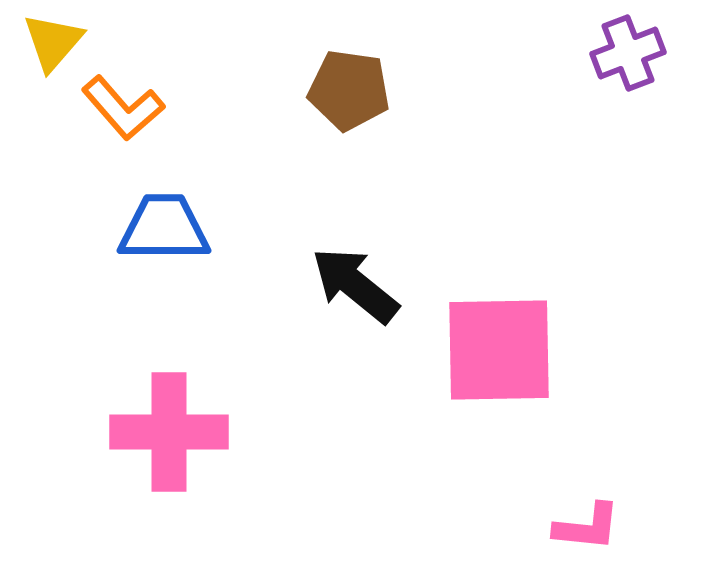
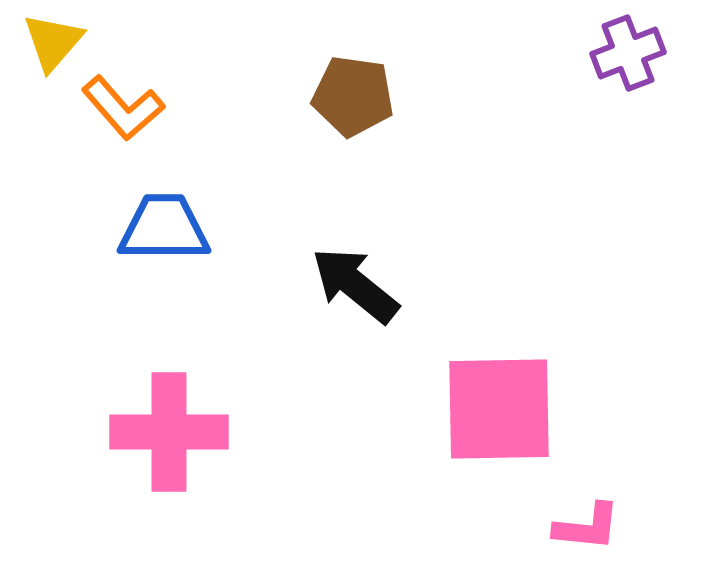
brown pentagon: moved 4 px right, 6 px down
pink square: moved 59 px down
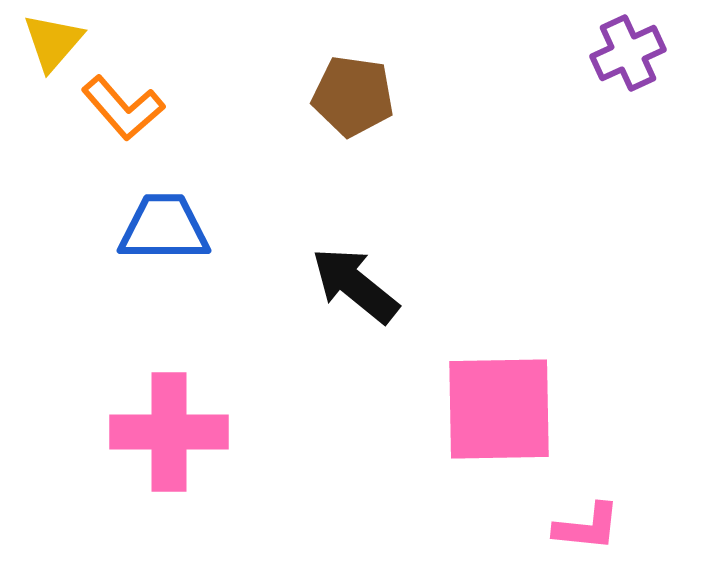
purple cross: rotated 4 degrees counterclockwise
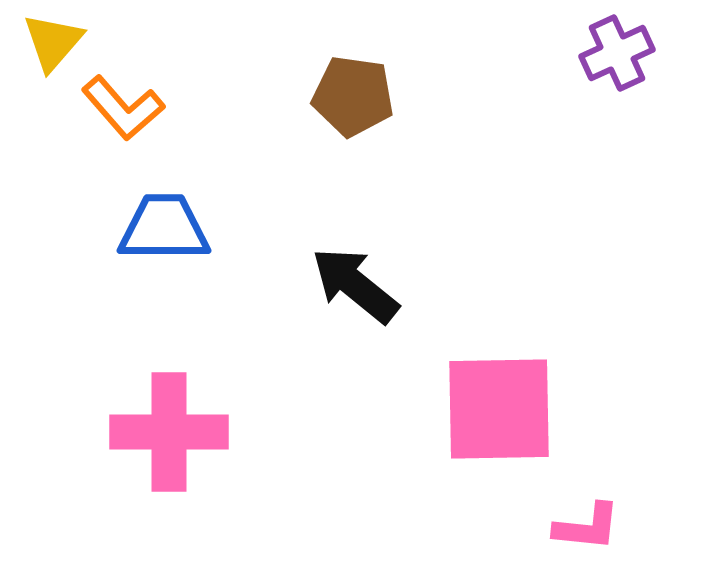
purple cross: moved 11 px left
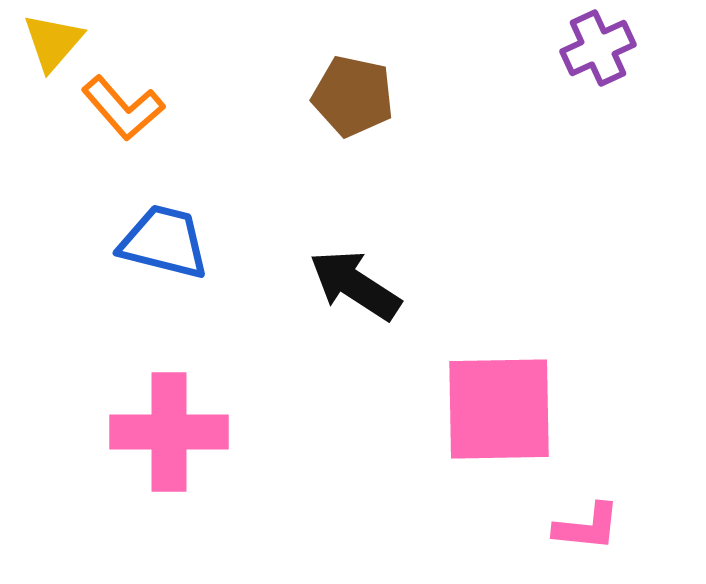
purple cross: moved 19 px left, 5 px up
brown pentagon: rotated 4 degrees clockwise
blue trapezoid: moved 14 px down; rotated 14 degrees clockwise
black arrow: rotated 6 degrees counterclockwise
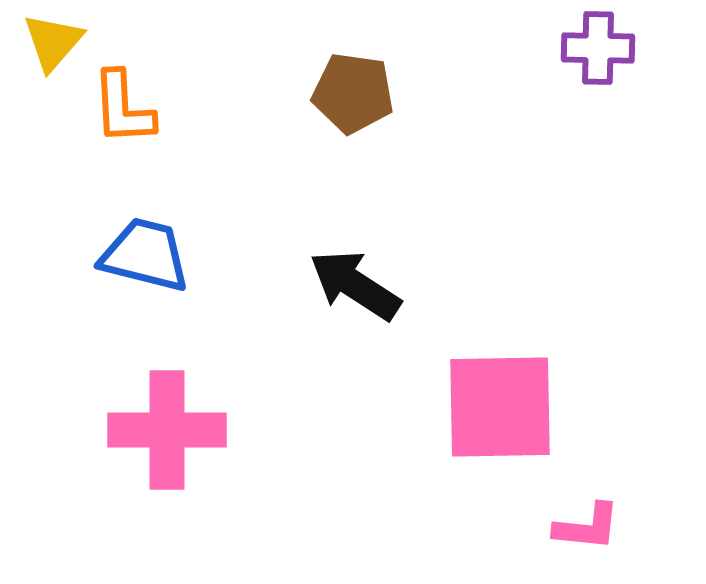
purple cross: rotated 26 degrees clockwise
brown pentagon: moved 3 px up; rotated 4 degrees counterclockwise
orange L-shape: rotated 38 degrees clockwise
blue trapezoid: moved 19 px left, 13 px down
pink square: moved 1 px right, 2 px up
pink cross: moved 2 px left, 2 px up
